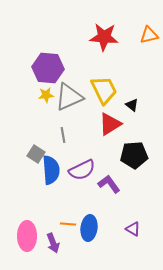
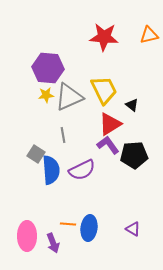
purple L-shape: moved 1 px left, 39 px up
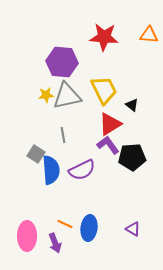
orange triangle: rotated 18 degrees clockwise
purple hexagon: moved 14 px right, 6 px up
gray triangle: moved 2 px left, 1 px up; rotated 12 degrees clockwise
black pentagon: moved 2 px left, 2 px down
orange line: moved 3 px left; rotated 21 degrees clockwise
purple arrow: moved 2 px right
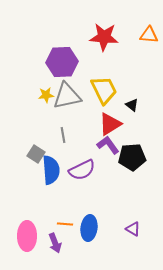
purple hexagon: rotated 8 degrees counterclockwise
orange line: rotated 21 degrees counterclockwise
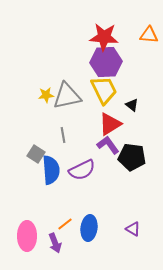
purple hexagon: moved 44 px right
black pentagon: rotated 12 degrees clockwise
orange line: rotated 42 degrees counterclockwise
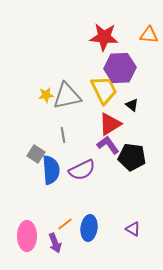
purple hexagon: moved 14 px right, 6 px down
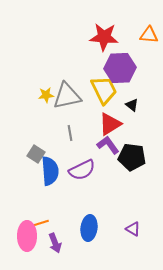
gray line: moved 7 px right, 2 px up
blue semicircle: moved 1 px left, 1 px down
orange line: moved 24 px left, 1 px up; rotated 21 degrees clockwise
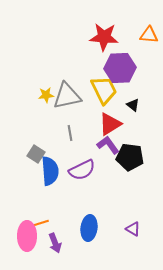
black triangle: moved 1 px right
black pentagon: moved 2 px left
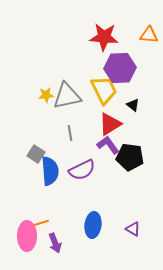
blue ellipse: moved 4 px right, 3 px up
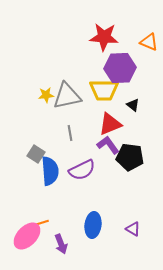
orange triangle: moved 7 px down; rotated 18 degrees clockwise
yellow trapezoid: rotated 116 degrees clockwise
red triangle: rotated 10 degrees clockwise
pink ellipse: rotated 44 degrees clockwise
purple arrow: moved 6 px right, 1 px down
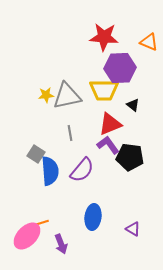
purple semicircle: rotated 24 degrees counterclockwise
blue ellipse: moved 8 px up
